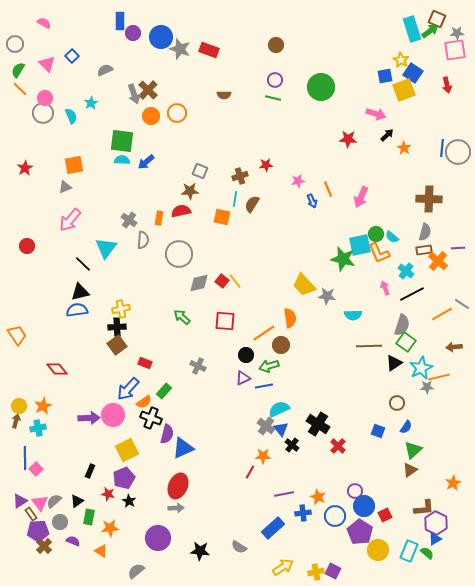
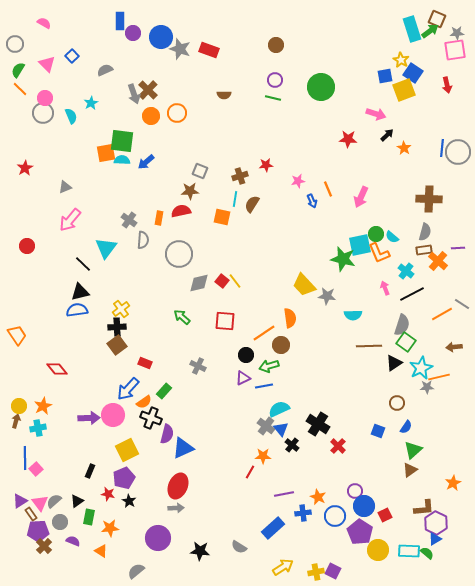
orange square at (74, 165): moved 32 px right, 12 px up
yellow cross at (121, 309): rotated 24 degrees counterclockwise
cyan rectangle at (409, 551): rotated 70 degrees clockwise
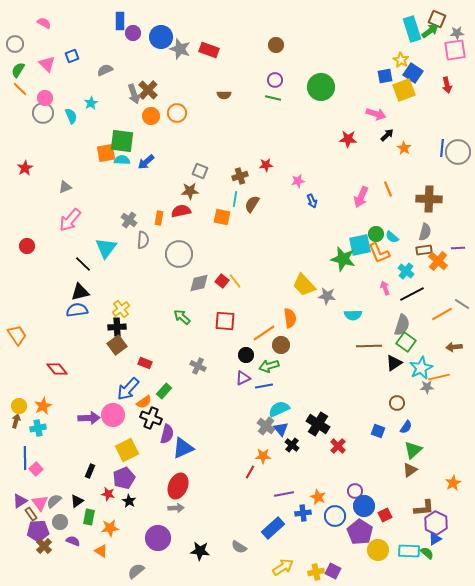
blue square at (72, 56): rotated 24 degrees clockwise
orange line at (328, 189): moved 60 px right
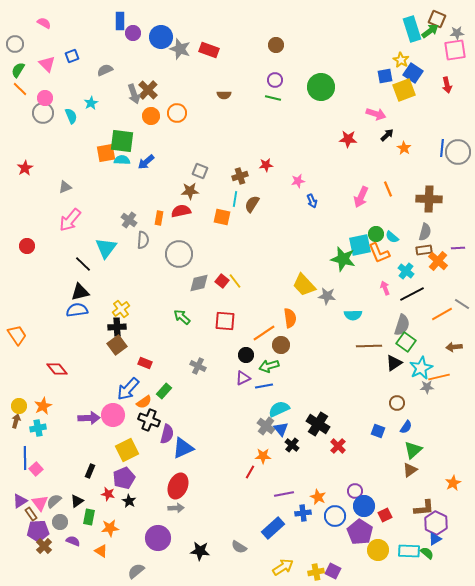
black cross at (151, 418): moved 2 px left, 2 px down
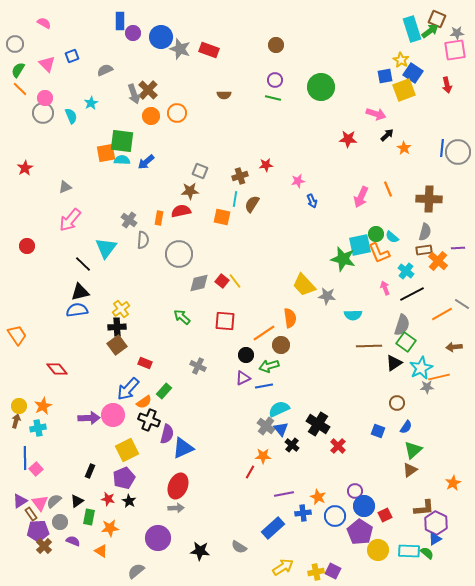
red star at (108, 494): moved 5 px down
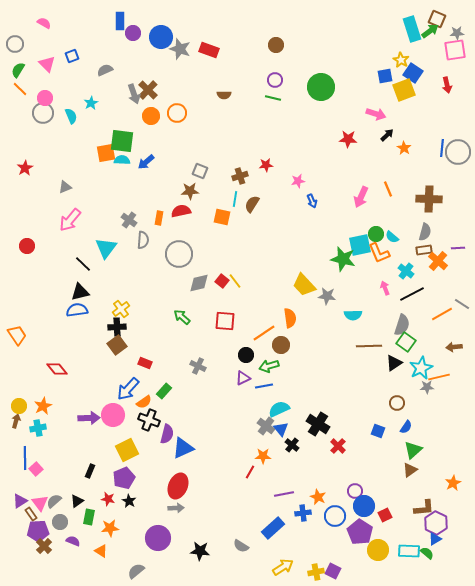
gray semicircle at (239, 547): moved 2 px right, 1 px up
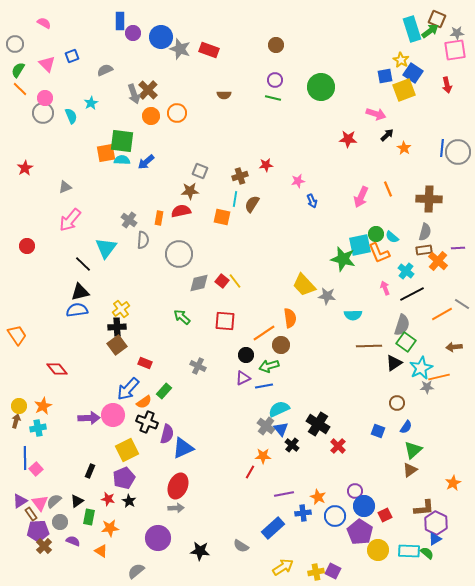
black cross at (149, 420): moved 2 px left, 2 px down
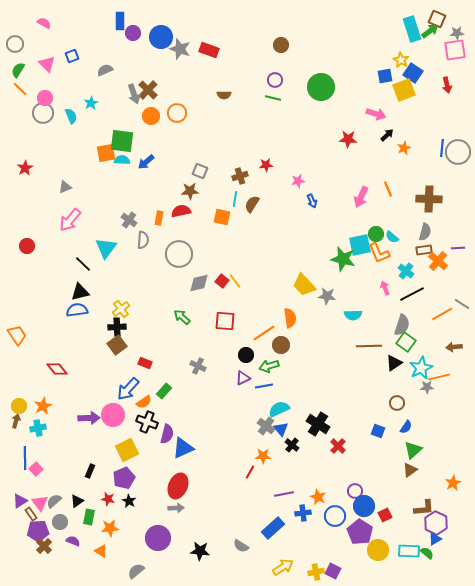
brown circle at (276, 45): moved 5 px right
orange star at (404, 148): rotated 16 degrees clockwise
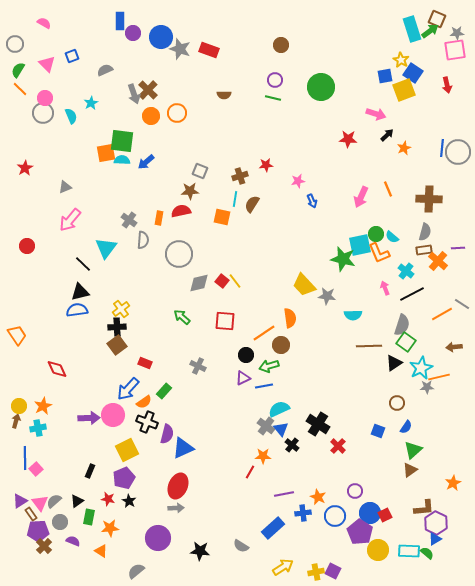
red diamond at (57, 369): rotated 15 degrees clockwise
blue circle at (364, 506): moved 6 px right, 7 px down
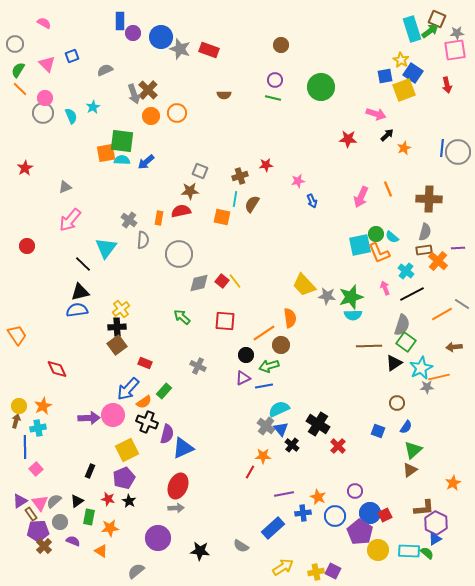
cyan star at (91, 103): moved 2 px right, 4 px down
green star at (343, 259): moved 8 px right, 38 px down; rotated 30 degrees counterclockwise
blue line at (25, 458): moved 11 px up
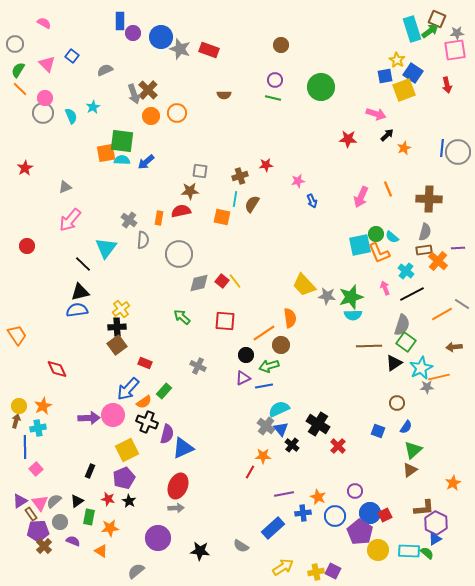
blue square at (72, 56): rotated 32 degrees counterclockwise
yellow star at (401, 60): moved 4 px left
gray square at (200, 171): rotated 14 degrees counterclockwise
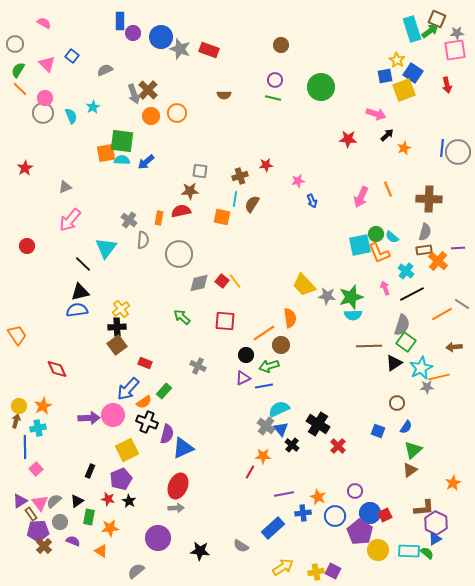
purple pentagon at (124, 478): moved 3 px left, 1 px down
